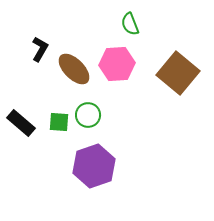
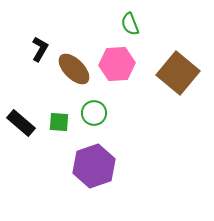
green circle: moved 6 px right, 2 px up
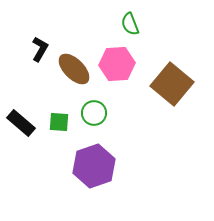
brown square: moved 6 px left, 11 px down
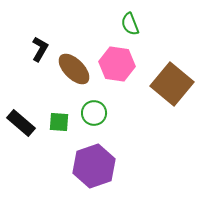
pink hexagon: rotated 12 degrees clockwise
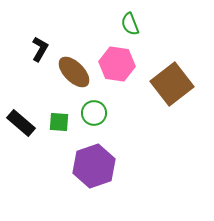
brown ellipse: moved 3 px down
brown square: rotated 12 degrees clockwise
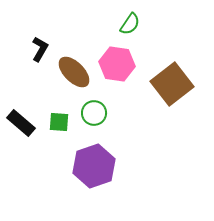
green semicircle: rotated 125 degrees counterclockwise
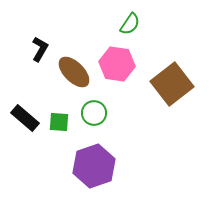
black rectangle: moved 4 px right, 5 px up
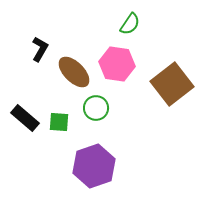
green circle: moved 2 px right, 5 px up
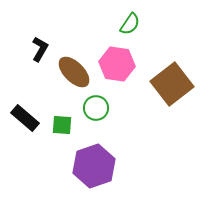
green square: moved 3 px right, 3 px down
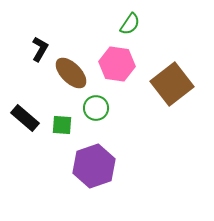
brown ellipse: moved 3 px left, 1 px down
